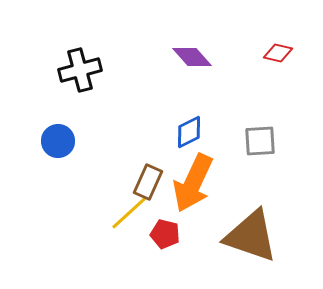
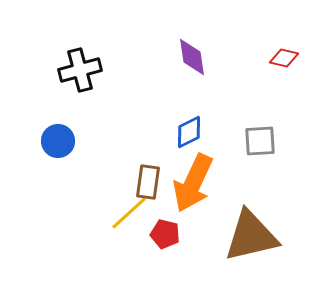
red diamond: moved 6 px right, 5 px down
purple diamond: rotated 33 degrees clockwise
brown rectangle: rotated 16 degrees counterclockwise
brown triangle: rotated 32 degrees counterclockwise
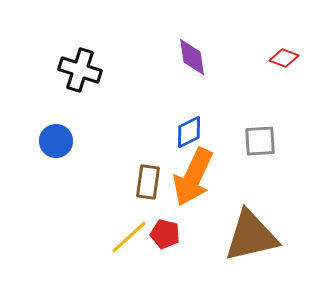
red diamond: rotated 8 degrees clockwise
black cross: rotated 33 degrees clockwise
blue circle: moved 2 px left
orange arrow: moved 6 px up
yellow line: moved 24 px down
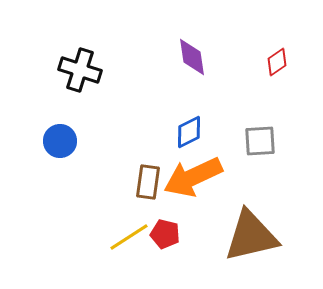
red diamond: moved 7 px left, 4 px down; rotated 56 degrees counterclockwise
blue circle: moved 4 px right
orange arrow: rotated 40 degrees clockwise
yellow line: rotated 9 degrees clockwise
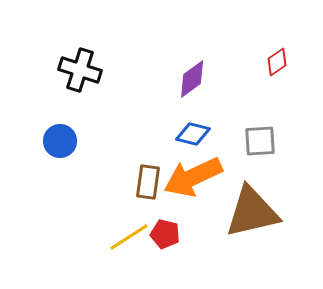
purple diamond: moved 22 px down; rotated 63 degrees clockwise
blue diamond: moved 4 px right, 2 px down; rotated 40 degrees clockwise
brown triangle: moved 1 px right, 24 px up
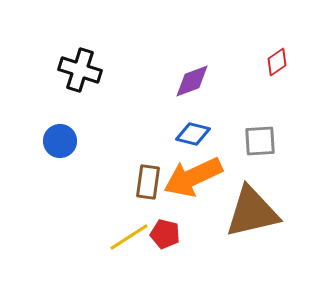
purple diamond: moved 2 px down; rotated 15 degrees clockwise
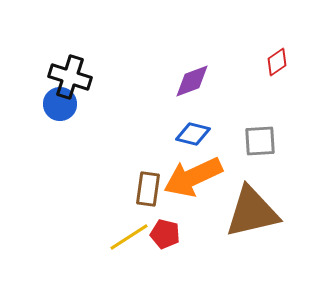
black cross: moved 10 px left, 7 px down
blue circle: moved 37 px up
brown rectangle: moved 7 px down
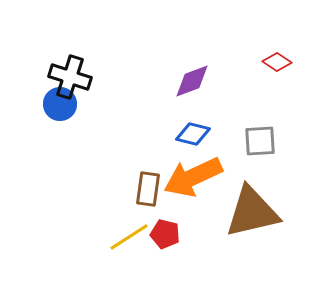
red diamond: rotated 68 degrees clockwise
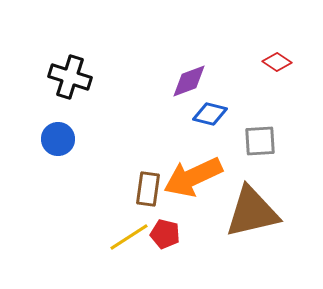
purple diamond: moved 3 px left
blue circle: moved 2 px left, 35 px down
blue diamond: moved 17 px right, 20 px up
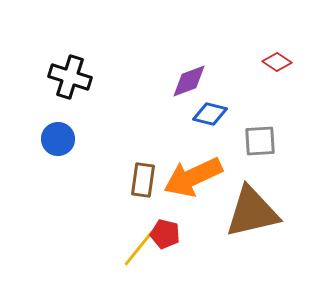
brown rectangle: moved 5 px left, 9 px up
yellow line: moved 10 px right, 11 px down; rotated 18 degrees counterclockwise
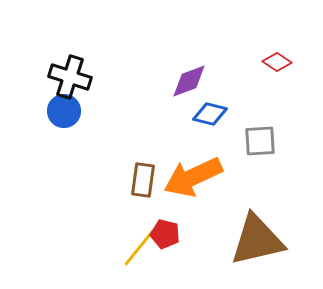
blue circle: moved 6 px right, 28 px up
brown triangle: moved 5 px right, 28 px down
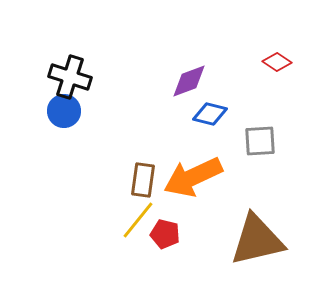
yellow line: moved 1 px left, 28 px up
